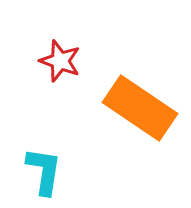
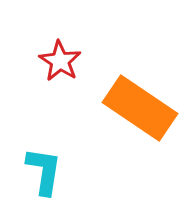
red star: rotated 12 degrees clockwise
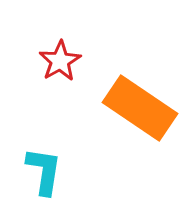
red star: rotated 9 degrees clockwise
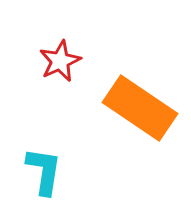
red star: rotated 6 degrees clockwise
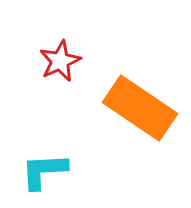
cyan L-shape: rotated 102 degrees counterclockwise
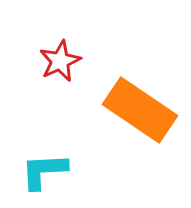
orange rectangle: moved 2 px down
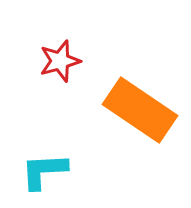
red star: rotated 9 degrees clockwise
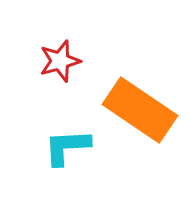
cyan L-shape: moved 23 px right, 24 px up
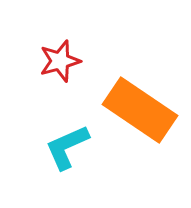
cyan L-shape: rotated 21 degrees counterclockwise
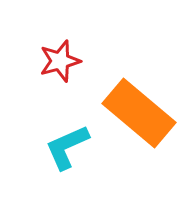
orange rectangle: moved 1 px left, 3 px down; rotated 6 degrees clockwise
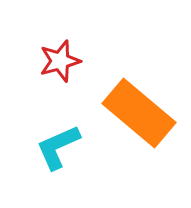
cyan L-shape: moved 9 px left
